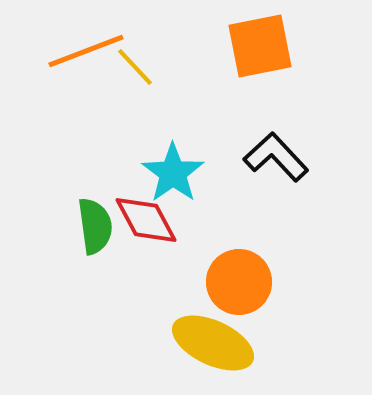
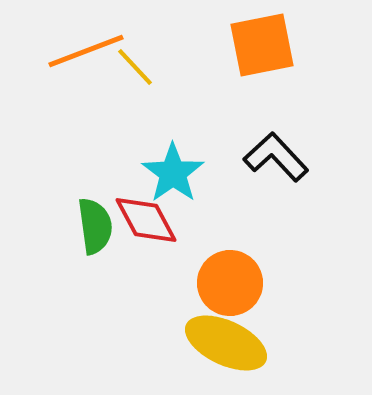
orange square: moved 2 px right, 1 px up
orange circle: moved 9 px left, 1 px down
yellow ellipse: moved 13 px right
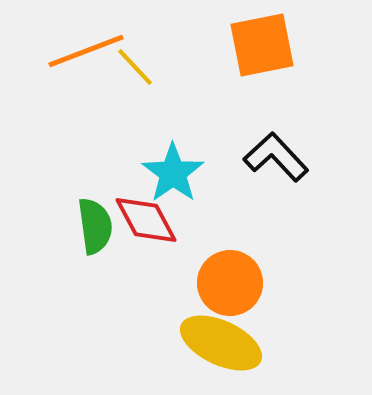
yellow ellipse: moved 5 px left
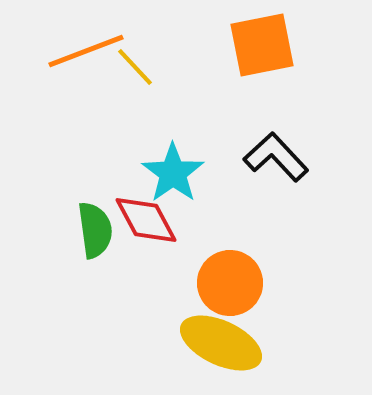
green semicircle: moved 4 px down
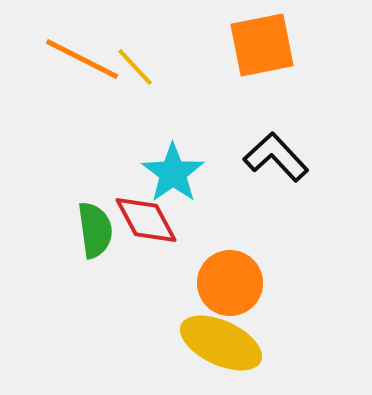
orange line: moved 4 px left, 8 px down; rotated 48 degrees clockwise
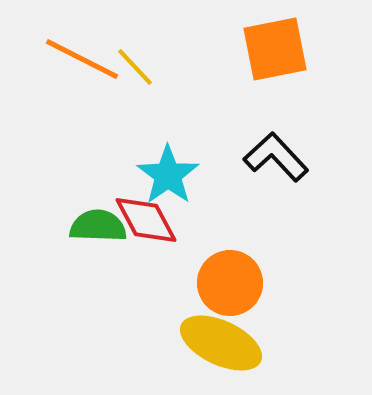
orange square: moved 13 px right, 4 px down
cyan star: moved 5 px left, 2 px down
green semicircle: moved 3 px right, 4 px up; rotated 80 degrees counterclockwise
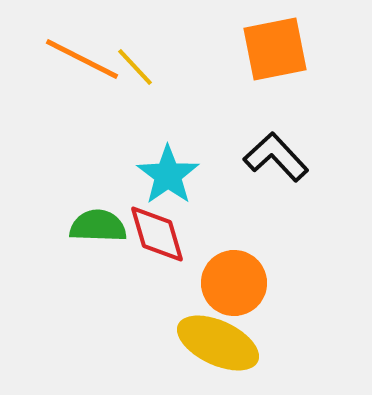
red diamond: moved 11 px right, 14 px down; rotated 12 degrees clockwise
orange circle: moved 4 px right
yellow ellipse: moved 3 px left
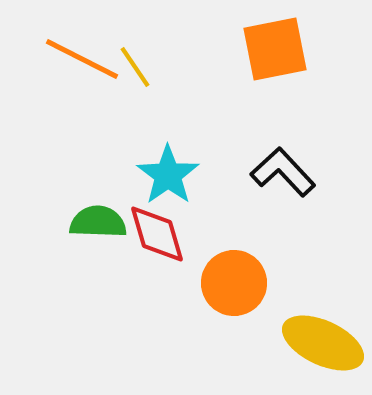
yellow line: rotated 9 degrees clockwise
black L-shape: moved 7 px right, 15 px down
green semicircle: moved 4 px up
yellow ellipse: moved 105 px right
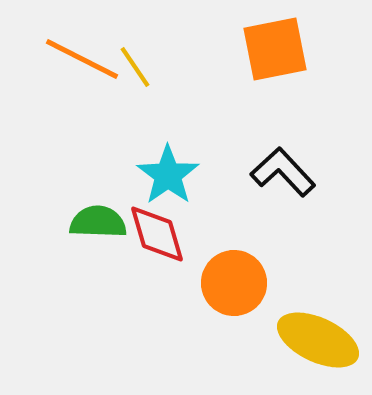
yellow ellipse: moved 5 px left, 3 px up
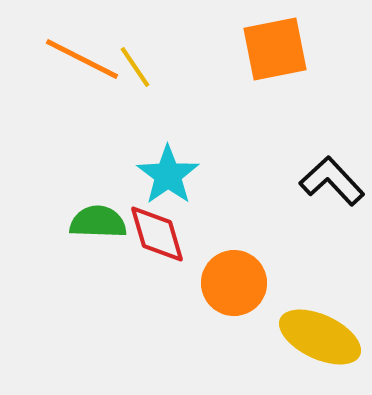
black L-shape: moved 49 px right, 9 px down
yellow ellipse: moved 2 px right, 3 px up
